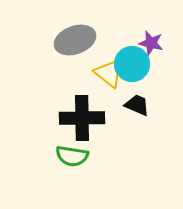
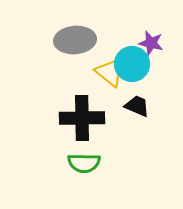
gray ellipse: rotated 15 degrees clockwise
yellow triangle: moved 1 px right, 1 px up
black trapezoid: moved 1 px down
green semicircle: moved 12 px right, 7 px down; rotated 8 degrees counterclockwise
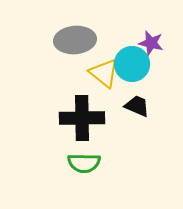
yellow triangle: moved 6 px left, 1 px down
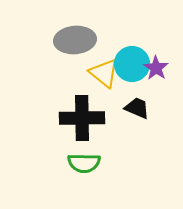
purple star: moved 5 px right, 25 px down; rotated 20 degrees clockwise
black trapezoid: moved 2 px down
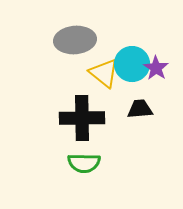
black trapezoid: moved 3 px right, 1 px down; rotated 28 degrees counterclockwise
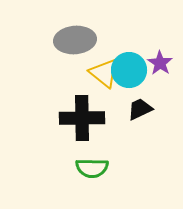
cyan circle: moved 3 px left, 6 px down
purple star: moved 4 px right, 5 px up
black trapezoid: rotated 20 degrees counterclockwise
green semicircle: moved 8 px right, 5 px down
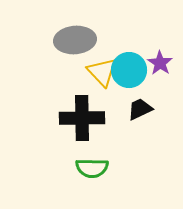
yellow triangle: moved 2 px left, 1 px up; rotated 8 degrees clockwise
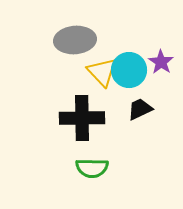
purple star: moved 1 px right, 1 px up
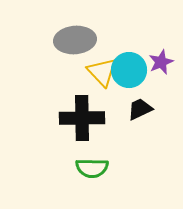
purple star: rotated 15 degrees clockwise
